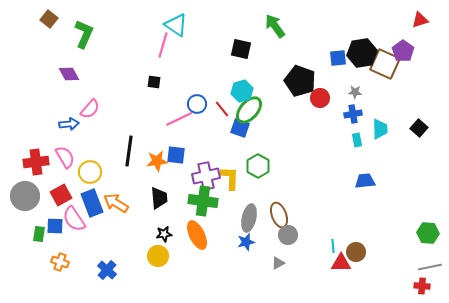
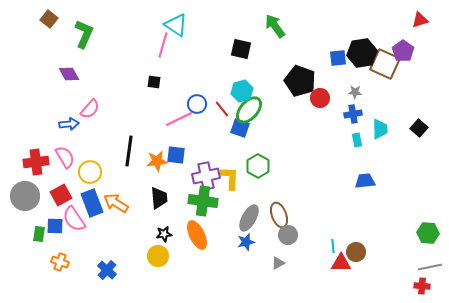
gray ellipse at (249, 218): rotated 16 degrees clockwise
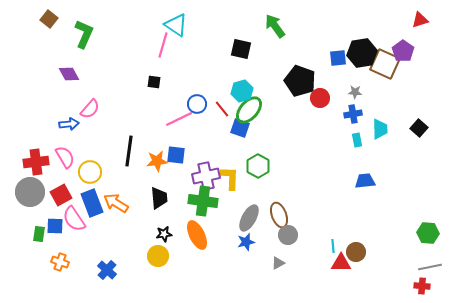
gray circle at (25, 196): moved 5 px right, 4 px up
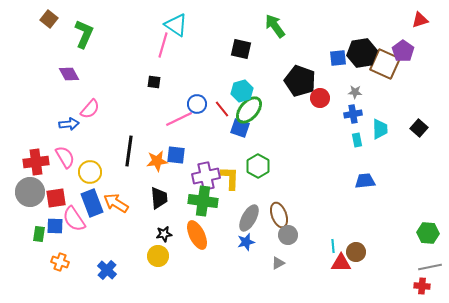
red square at (61, 195): moved 5 px left, 3 px down; rotated 20 degrees clockwise
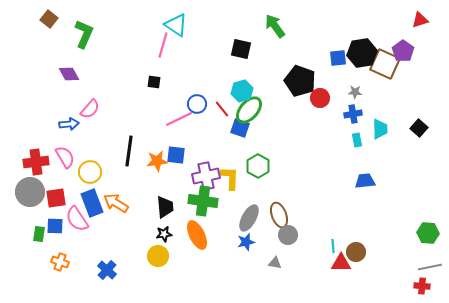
black trapezoid at (159, 198): moved 6 px right, 9 px down
pink semicircle at (74, 219): moved 3 px right
gray triangle at (278, 263): moved 3 px left; rotated 40 degrees clockwise
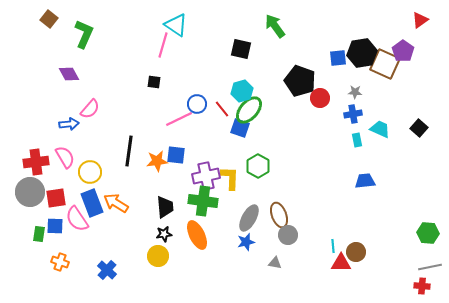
red triangle at (420, 20): rotated 18 degrees counterclockwise
cyan trapezoid at (380, 129): rotated 65 degrees counterclockwise
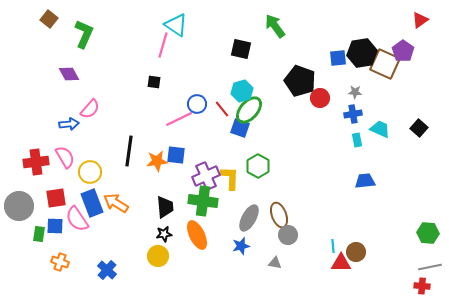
purple cross at (206, 176): rotated 12 degrees counterclockwise
gray circle at (30, 192): moved 11 px left, 14 px down
blue star at (246, 242): moved 5 px left, 4 px down
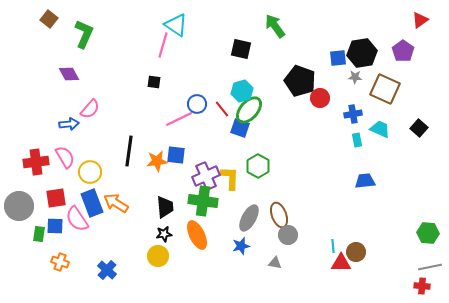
brown square at (385, 64): moved 25 px down
gray star at (355, 92): moved 15 px up
